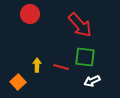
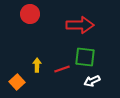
red arrow: rotated 48 degrees counterclockwise
red line: moved 1 px right, 2 px down; rotated 35 degrees counterclockwise
orange square: moved 1 px left
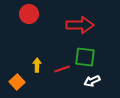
red circle: moved 1 px left
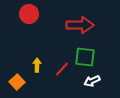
red line: rotated 28 degrees counterclockwise
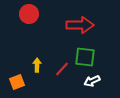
orange square: rotated 21 degrees clockwise
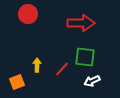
red circle: moved 1 px left
red arrow: moved 1 px right, 2 px up
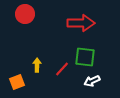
red circle: moved 3 px left
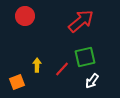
red circle: moved 2 px down
red arrow: moved 2 px up; rotated 40 degrees counterclockwise
green square: rotated 20 degrees counterclockwise
white arrow: rotated 28 degrees counterclockwise
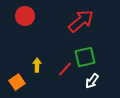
red line: moved 3 px right
orange square: rotated 14 degrees counterclockwise
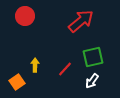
green square: moved 8 px right
yellow arrow: moved 2 px left
